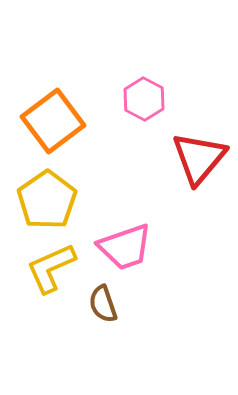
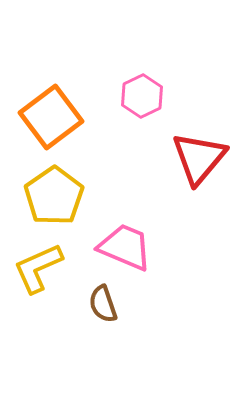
pink hexagon: moved 2 px left, 3 px up; rotated 6 degrees clockwise
orange square: moved 2 px left, 4 px up
yellow pentagon: moved 7 px right, 4 px up
pink trapezoid: rotated 138 degrees counterclockwise
yellow L-shape: moved 13 px left
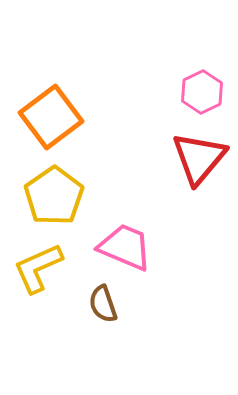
pink hexagon: moved 60 px right, 4 px up
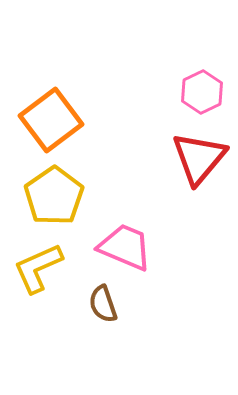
orange square: moved 3 px down
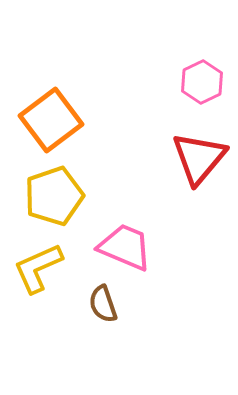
pink hexagon: moved 10 px up
yellow pentagon: rotated 16 degrees clockwise
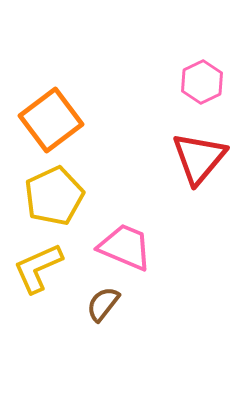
yellow pentagon: rotated 6 degrees counterclockwise
brown semicircle: rotated 57 degrees clockwise
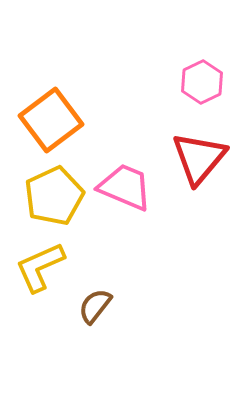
pink trapezoid: moved 60 px up
yellow L-shape: moved 2 px right, 1 px up
brown semicircle: moved 8 px left, 2 px down
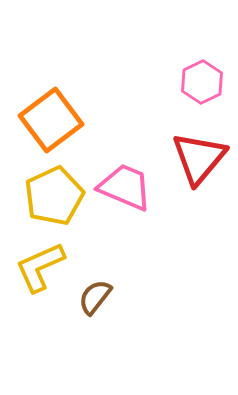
brown semicircle: moved 9 px up
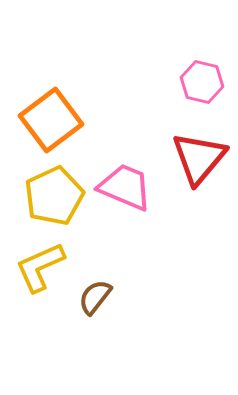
pink hexagon: rotated 21 degrees counterclockwise
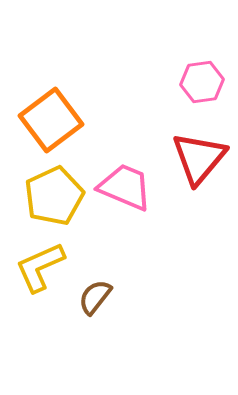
pink hexagon: rotated 21 degrees counterclockwise
